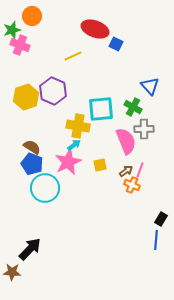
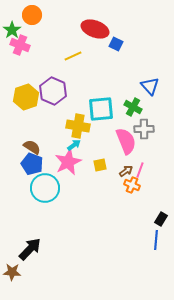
orange circle: moved 1 px up
green star: rotated 18 degrees counterclockwise
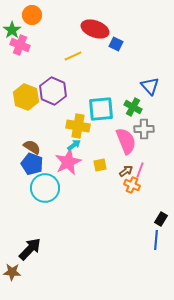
yellow hexagon: rotated 20 degrees counterclockwise
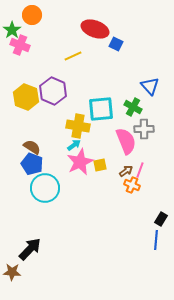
pink star: moved 12 px right
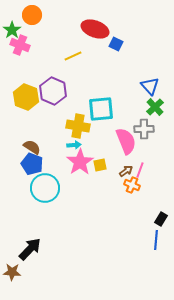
green cross: moved 22 px right; rotated 18 degrees clockwise
cyan arrow: rotated 32 degrees clockwise
pink star: rotated 8 degrees counterclockwise
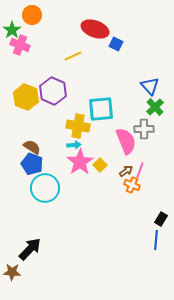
yellow square: rotated 32 degrees counterclockwise
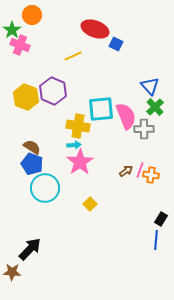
pink semicircle: moved 25 px up
yellow square: moved 10 px left, 39 px down
orange cross: moved 19 px right, 10 px up; rotated 14 degrees counterclockwise
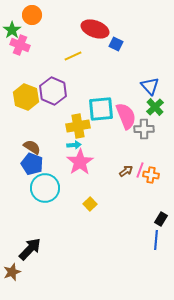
yellow cross: rotated 20 degrees counterclockwise
brown star: rotated 24 degrees counterclockwise
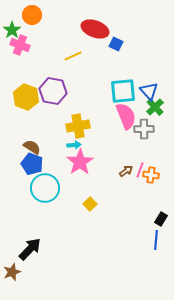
blue triangle: moved 1 px left, 5 px down
purple hexagon: rotated 12 degrees counterclockwise
cyan square: moved 22 px right, 18 px up
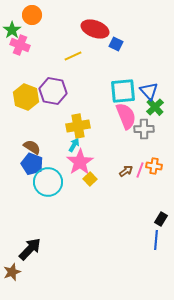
cyan arrow: rotated 56 degrees counterclockwise
orange cross: moved 3 px right, 9 px up
cyan circle: moved 3 px right, 6 px up
yellow square: moved 25 px up
